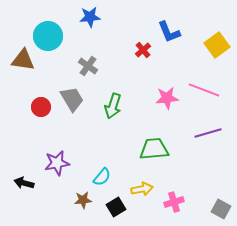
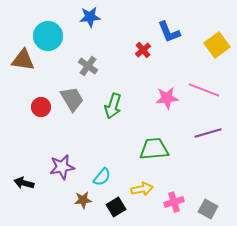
purple star: moved 5 px right, 4 px down
gray square: moved 13 px left
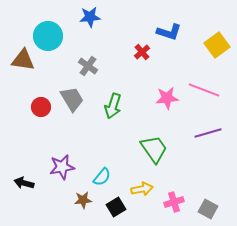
blue L-shape: rotated 50 degrees counterclockwise
red cross: moved 1 px left, 2 px down
green trapezoid: rotated 60 degrees clockwise
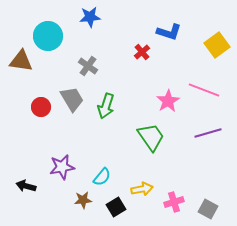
brown triangle: moved 2 px left, 1 px down
pink star: moved 1 px right, 3 px down; rotated 25 degrees counterclockwise
green arrow: moved 7 px left
green trapezoid: moved 3 px left, 12 px up
black arrow: moved 2 px right, 3 px down
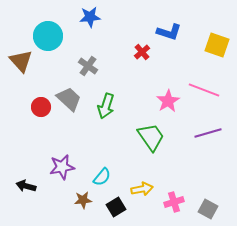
yellow square: rotated 35 degrees counterclockwise
brown triangle: rotated 40 degrees clockwise
gray trapezoid: moved 3 px left; rotated 16 degrees counterclockwise
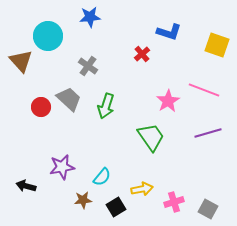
red cross: moved 2 px down
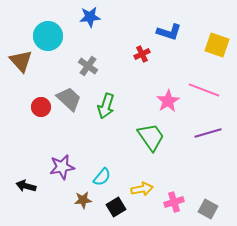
red cross: rotated 14 degrees clockwise
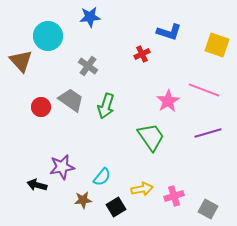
gray trapezoid: moved 2 px right, 1 px down; rotated 8 degrees counterclockwise
black arrow: moved 11 px right, 1 px up
pink cross: moved 6 px up
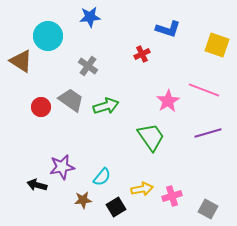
blue L-shape: moved 1 px left, 3 px up
brown triangle: rotated 15 degrees counterclockwise
green arrow: rotated 125 degrees counterclockwise
pink cross: moved 2 px left
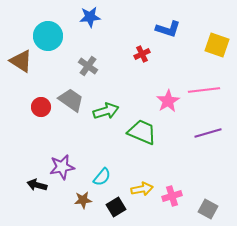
pink line: rotated 28 degrees counterclockwise
green arrow: moved 5 px down
green trapezoid: moved 9 px left, 5 px up; rotated 32 degrees counterclockwise
